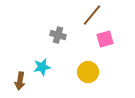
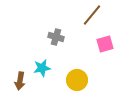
gray cross: moved 2 px left, 2 px down
pink square: moved 5 px down
cyan star: moved 1 px down
yellow circle: moved 11 px left, 8 px down
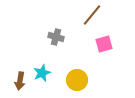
pink square: moved 1 px left
cyan star: moved 5 px down; rotated 12 degrees counterclockwise
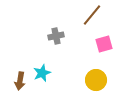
gray cross: moved 1 px up; rotated 28 degrees counterclockwise
yellow circle: moved 19 px right
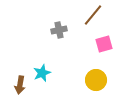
brown line: moved 1 px right
gray cross: moved 3 px right, 6 px up
brown arrow: moved 4 px down
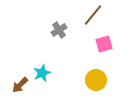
gray cross: rotated 21 degrees counterclockwise
brown arrow: rotated 36 degrees clockwise
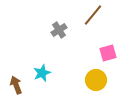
pink square: moved 4 px right, 9 px down
brown arrow: moved 4 px left; rotated 114 degrees clockwise
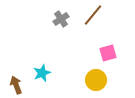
gray cross: moved 2 px right, 11 px up
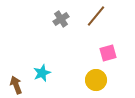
brown line: moved 3 px right, 1 px down
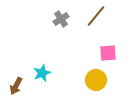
pink square: rotated 12 degrees clockwise
brown arrow: moved 1 px down; rotated 132 degrees counterclockwise
